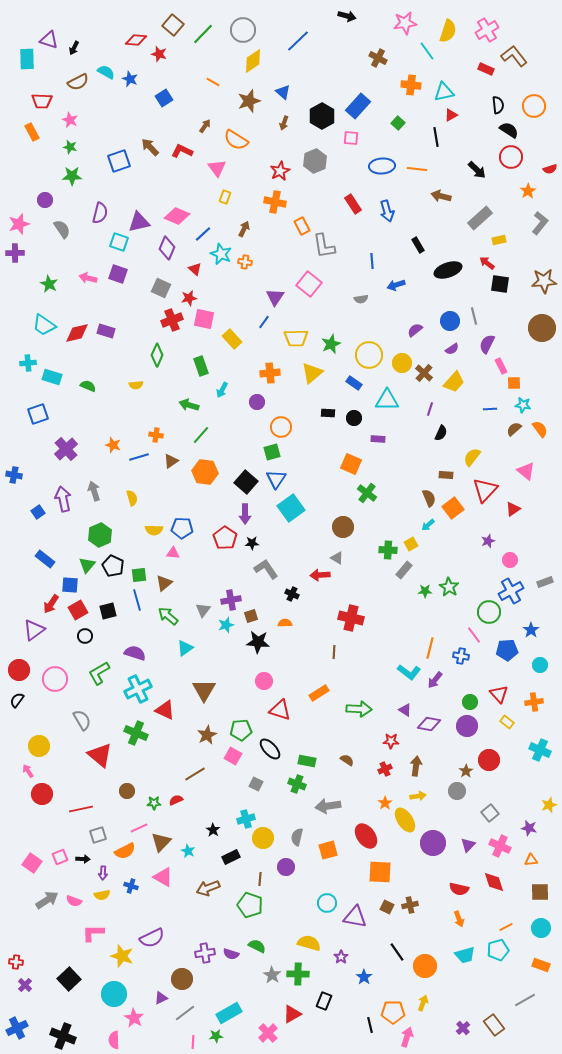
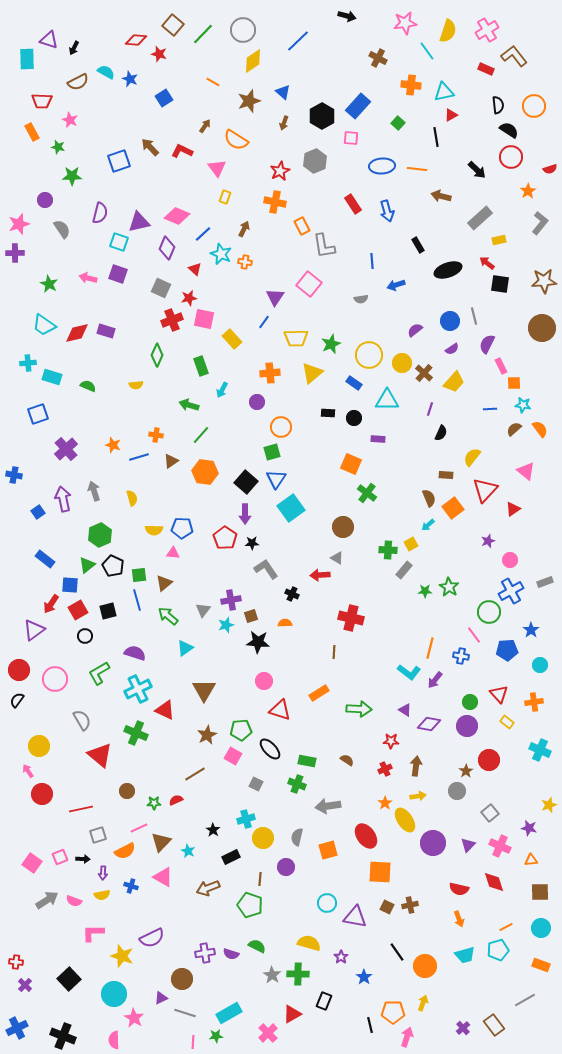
green star at (70, 147): moved 12 px left
green triangle at (87, 565): rotated 12 degrees clockwise
gray line at (185, 1013): rotated 55 degrees clockwise
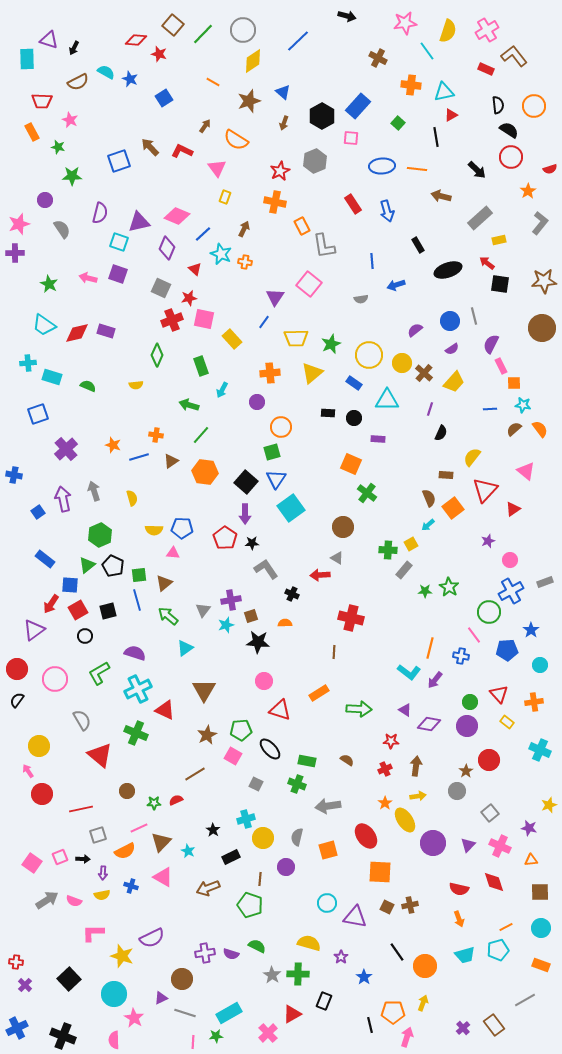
purple semicircle at (487, 344): moved 4 px right
red circle at (19, 670): moved 2 px left, 1 px up
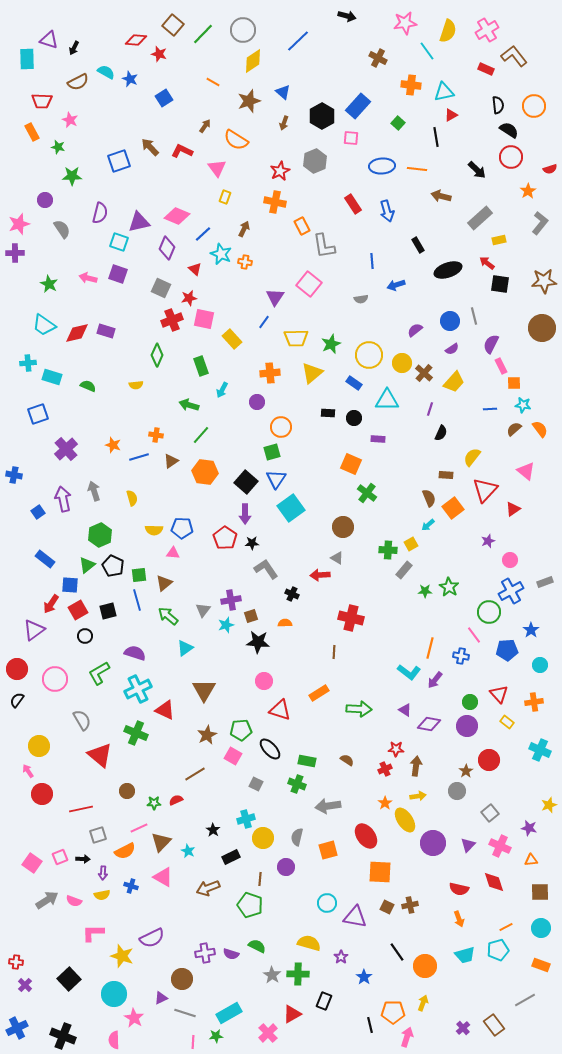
red star at (391, 741): moved 5 px right, 8 px down
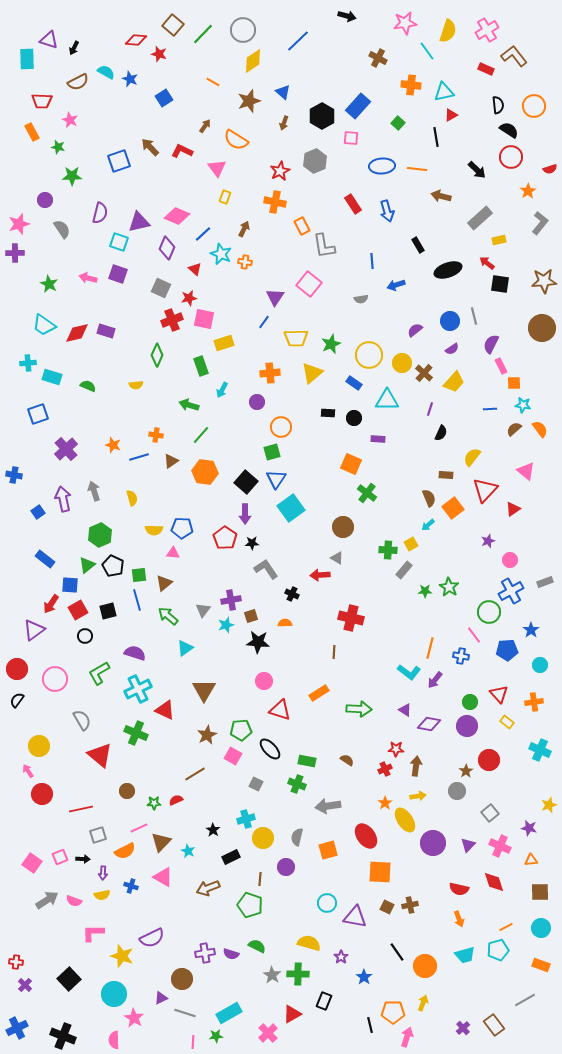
yellow rectangle at (232, 339): moved 8 px left, 4 px down; rotated 66 degrees counterclockwise
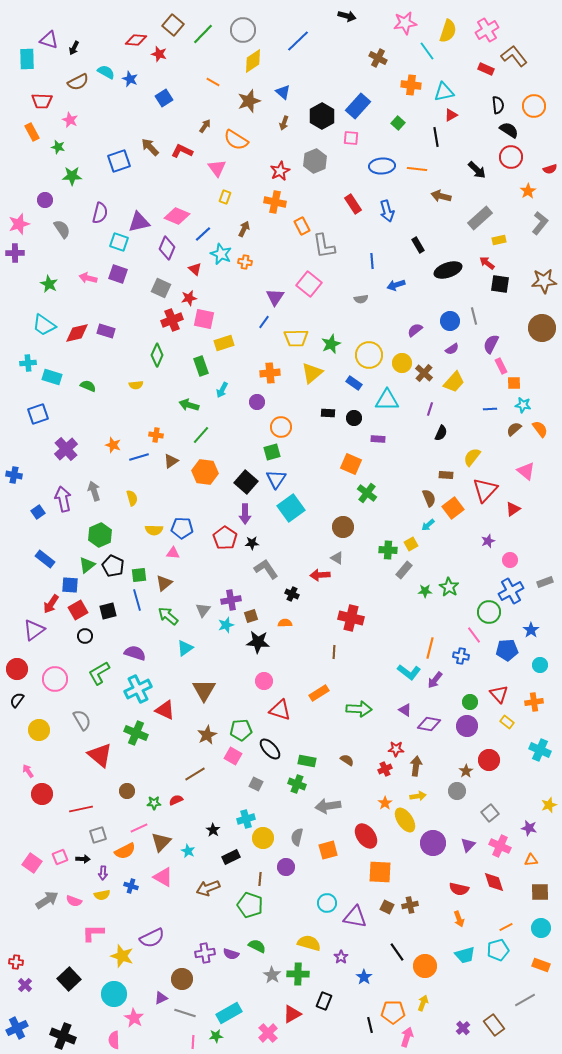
yellow circle at (39, 746): moved 16 px up
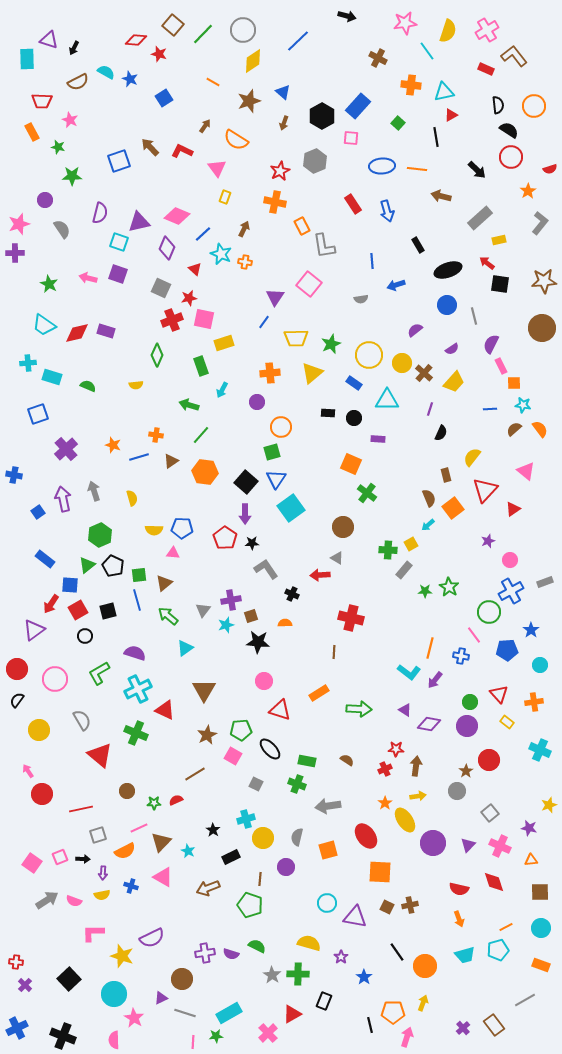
blue circle at (450, 321): moved 3 px left, 16 px up
brown rectangle at (446, 475): rotated 72 degrees clockwise
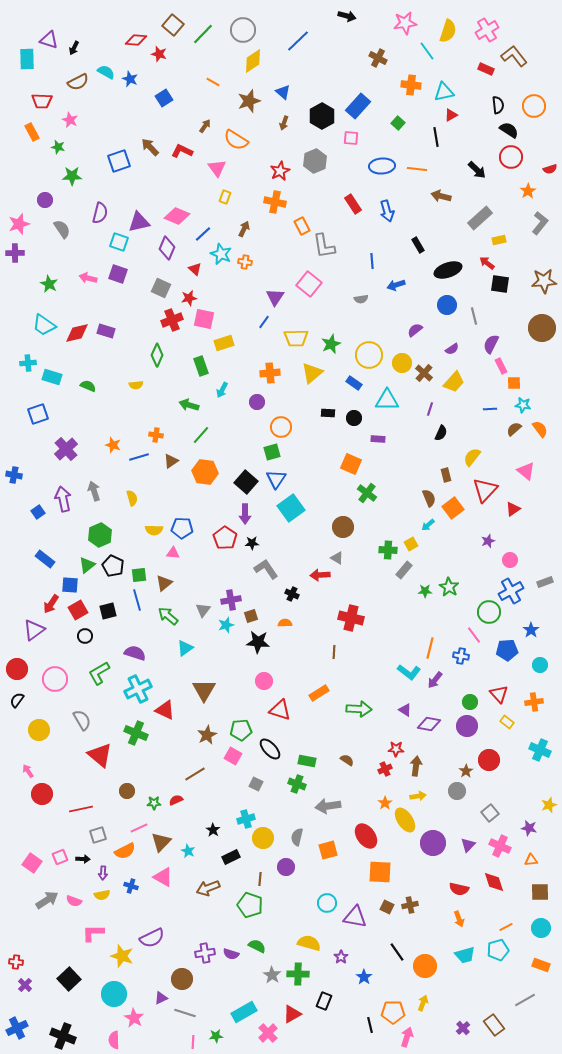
cyan rectangle at (229, 1013): moved 15 px right, 1 px up
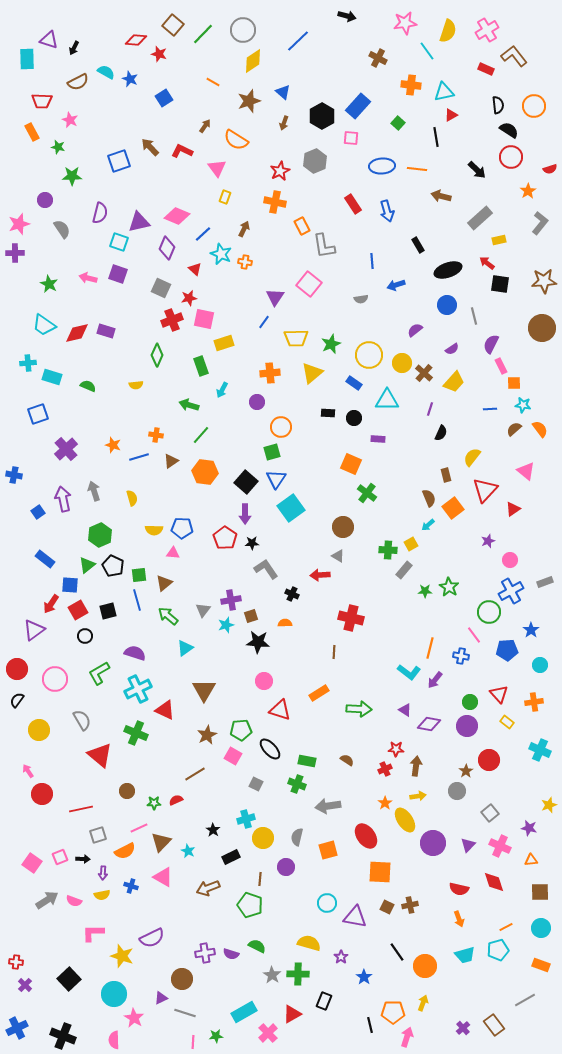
gray triangle at (337, 558): moved 1 px right, 2 px up
